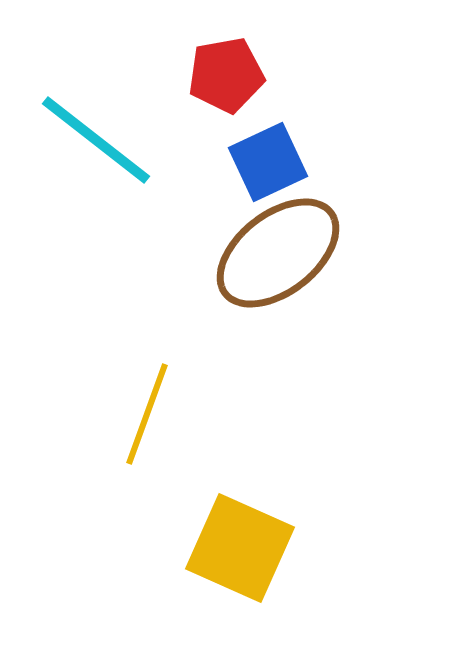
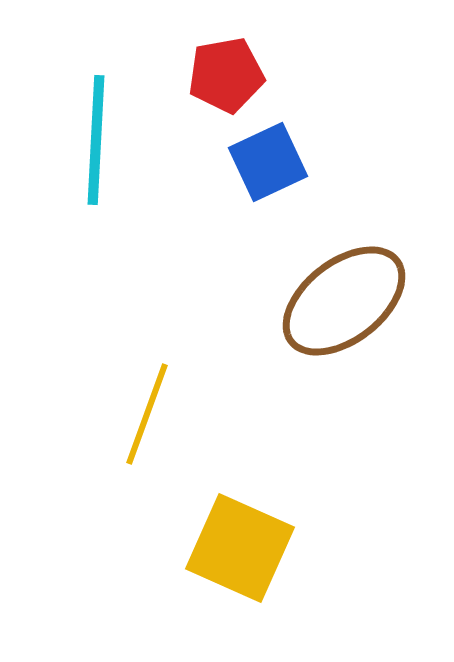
cyan line: rotated 55 degrees clockwise
brown ellipse: moved 66 px right, 48 px down
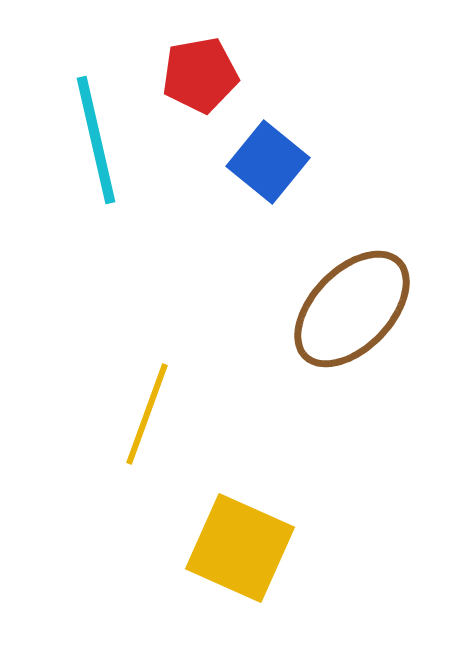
red pentagon: moved 26 px left
cyan line: rotated 16 degrees counterclockwise
blue square: rotated 26 degrees counterclockwise
brown ellipse: moved 8 px right, 8 px down; rotated 8 degrees counterclockwise
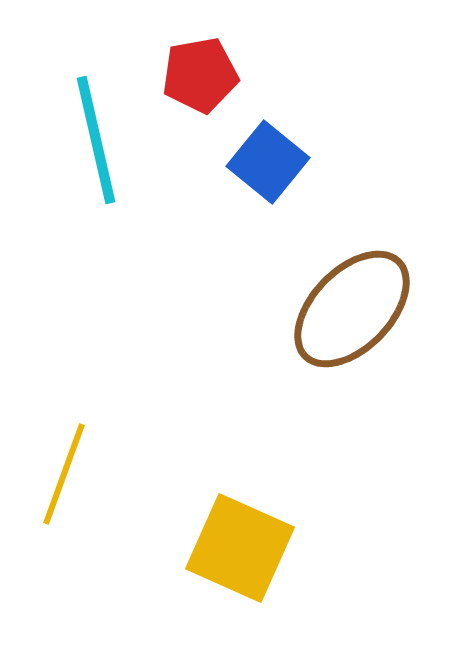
yellow line: moved 83 px left, 60 px down
